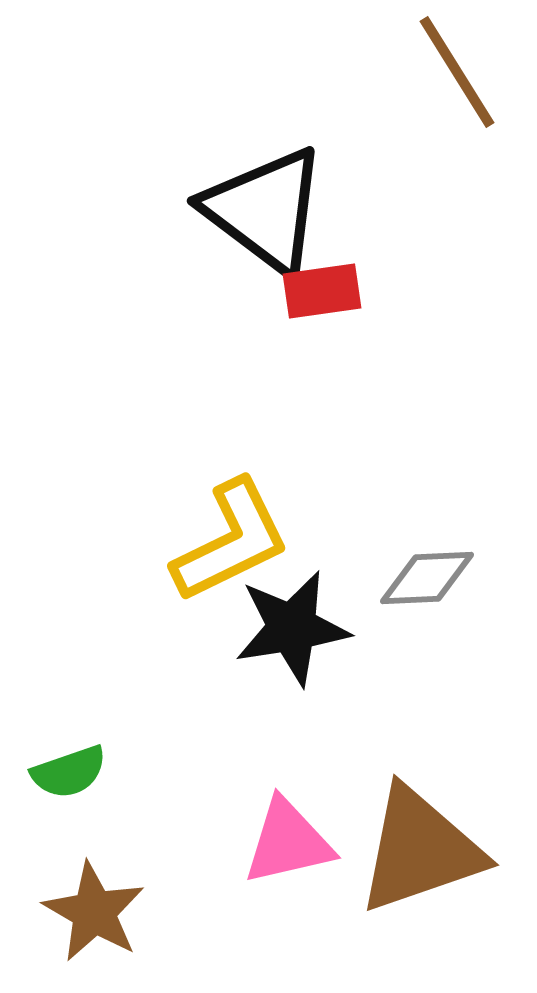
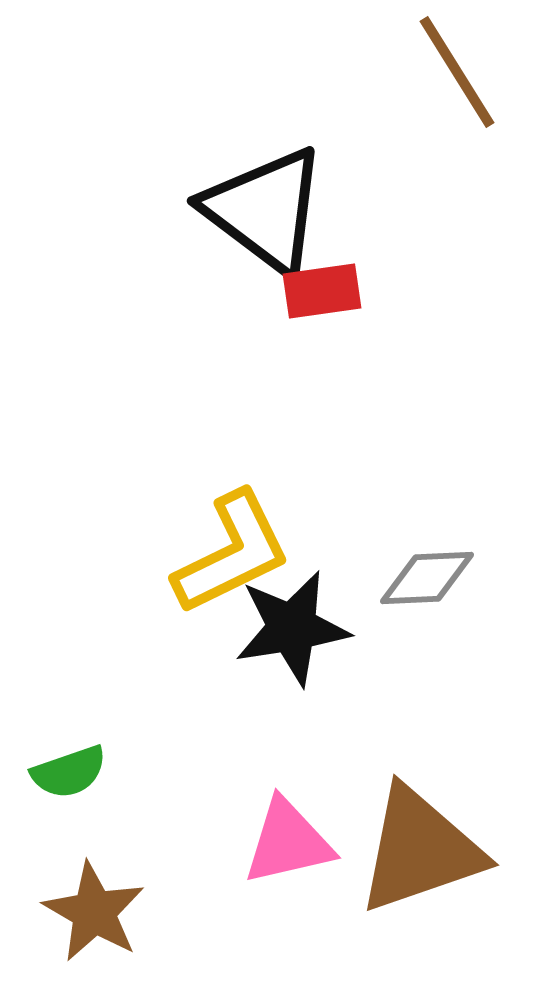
yellow L-shape: moved 1 px right, 12 px down
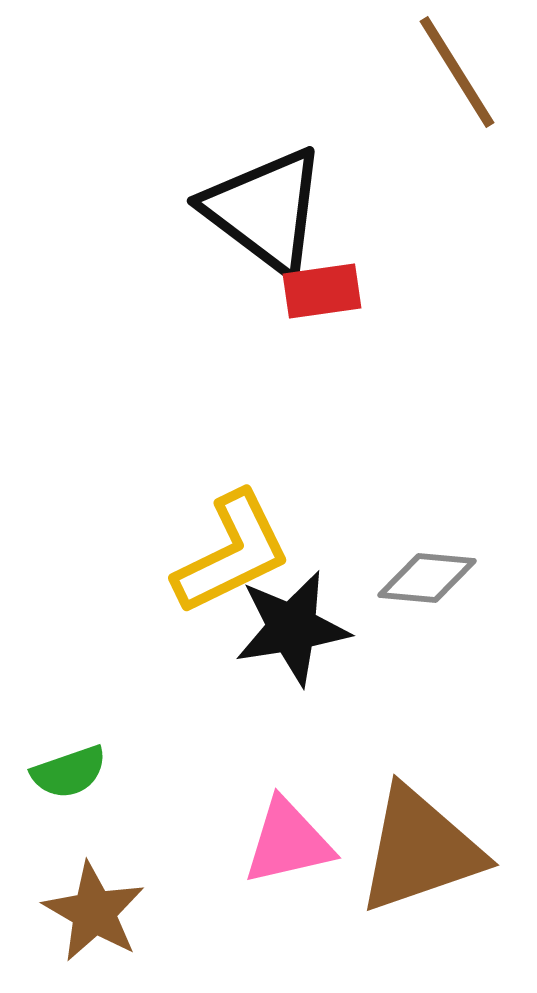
gray diamond: rotated 8 degrees clockwise
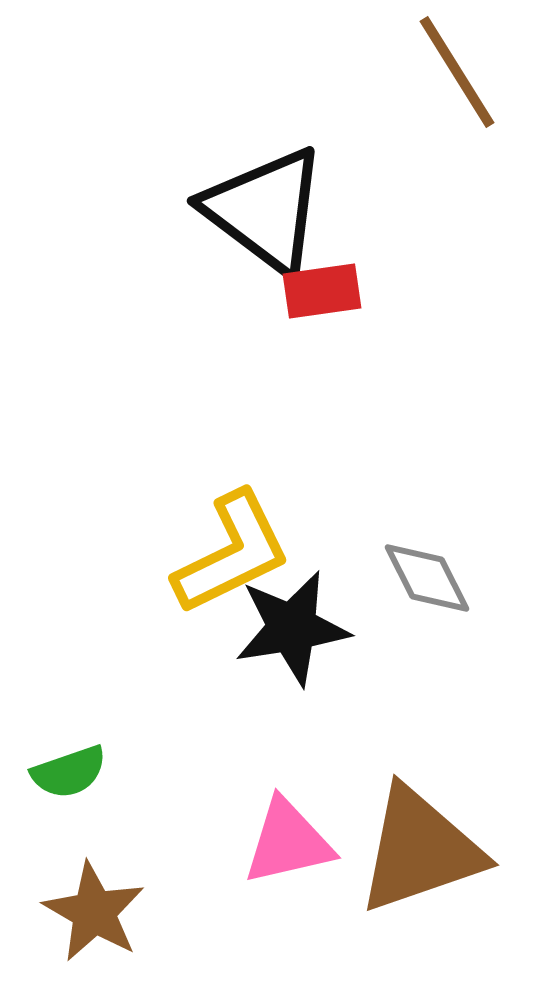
gray diamond: rotated 58 degrees clockwise
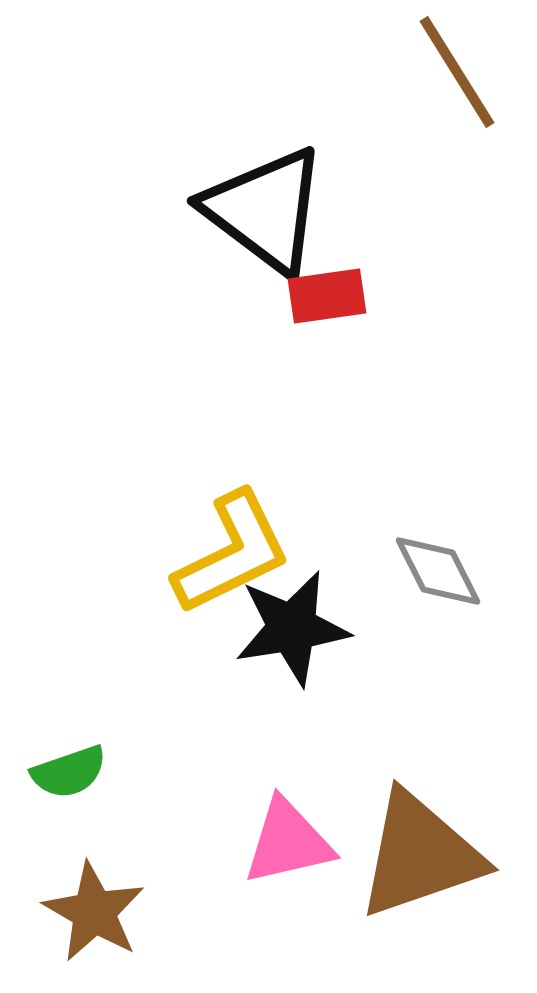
red rectangle: moved 5 px right, 5 px down
gray diamond: moved 11 px right, 7 px up
brown triangle: moved 5 px down
